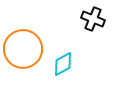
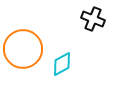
cyan diamond: moved 1 px left
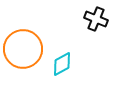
black cross: moved 3 px right
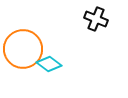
cyan diamond: moved 13 px left; rotated 65 degrees clockwise
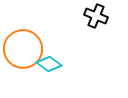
black cross: moved 3 px up
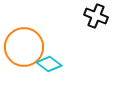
orange circle: moved 1 px right, 2 px up
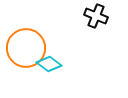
orange circle: moved 2 px right, 1 px down
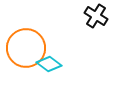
black cross: rotated 10 degrees clockwise
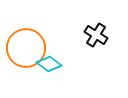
black cross: moved 19 px down
